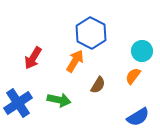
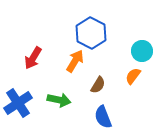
blue semicircle: moved 35 px left; rotated 100 degrees clockwise
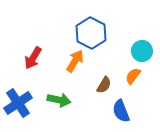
brown semicircle: moved 6 px right
blue semicircle: moved 18 px right, 6 px up
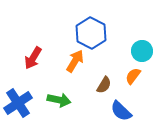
blue semicircle: rotated 25 degrees counterclockwise
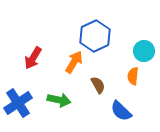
blue hexagon: moved 4 px right, 3 px down; rotated 8 degrees clockwise
cyan circle: moved 2 px right
orange arrow: moved 1 px left, 1 px down
orange semicircle: rotated 30 degrees counterclockwise
brown semicircle: moved 6 px left; rotated 60 degrees counterclockwise
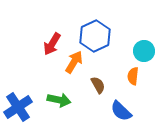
red arrow: moved 19 px right, 14 px up
blue cross: moved 4 px down
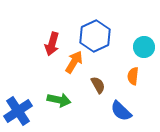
red arrow: rotated 15 degrees counterclockwise
cyan circle: moved 4 px up
blue cross: moved 4 px down
